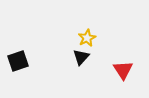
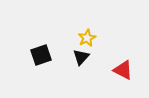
black square: moved 23 px right, 6 px up
red triangle: rotated 30 degrees counterclockwise
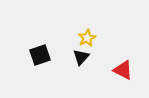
black square: moved 1 px left
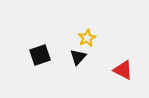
black triangle: moved 3 px left
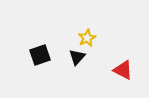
black triangle: moved 1 px left
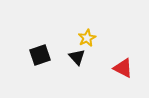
black triangle: rotated 24 degrees counterclockwise
red triangle: moved 2 px up
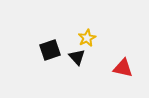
black square: moved 10 px right, 5 px up
red triangle: rotated 15 degrees counterclockwise
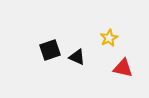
yellow star: moved 22 px right
black triangle: rotated 24 degrees counterclockwise
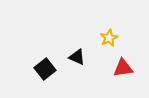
black square: moved 5 px left, 19 px down; rotated 20 degrees counterclockwise
red triangle: rotated 20 degrees counterclockwise
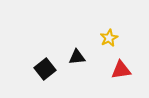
black triangle: rotated 30 degrees counterclockwise
red triangle: moved 2 px left, 2 px down
